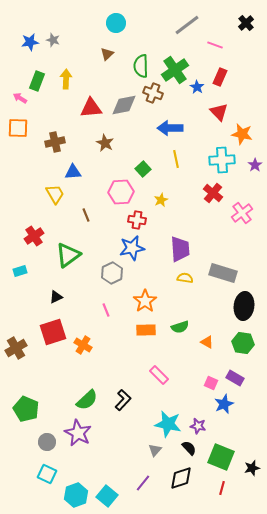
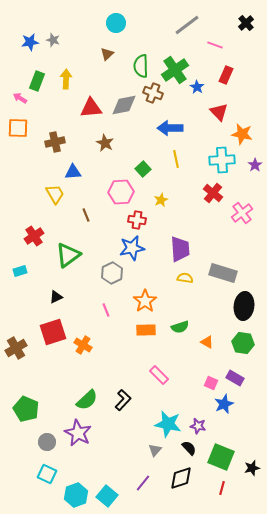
red rectangle at (220, 77): moved 6 px right, 2 px up
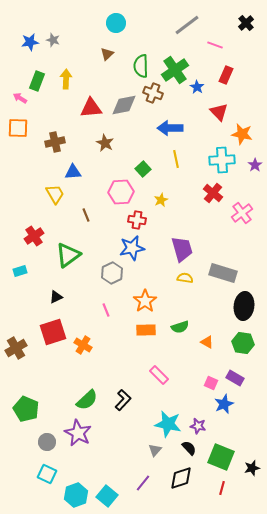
purple trapezoid at (180, 249): moved 2 px right; rotated 12 degrees counterclockwise
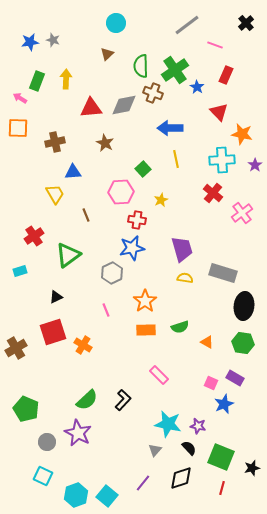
cyan square at (47, 474): moved 4 px left, 2 px down
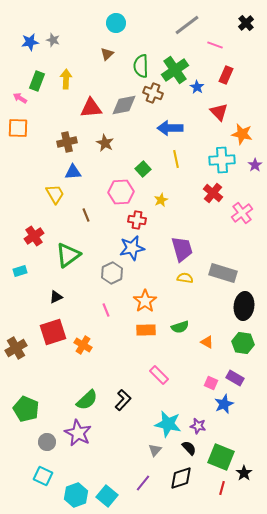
brown cross at (55, 142): moved 12 px right
black star at (252, 468): moved 8 px left, 5 px down; rotated 21 degrees counterclockwise
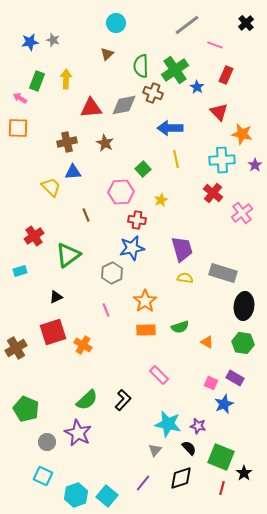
yellow trapezoid at (55, 194): moved 4 px left, 7 px up; rotated 15 degrees counterclockwise
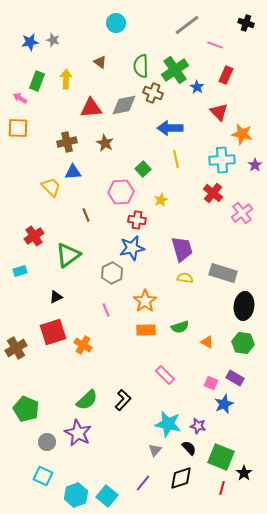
black cross at (246, 23): rotated 28 degrees counterclockwise
brown triangle at (107, 54): moved 7 px left, 8 px down; rotated 40 degrees counterclockwise
pink rectangle at (159, 375): moved 6 px right
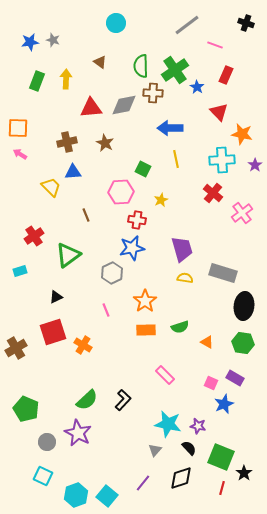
brown cross at (153, 93): rotated 18 degrees counterclockwise
pink arrow at (20, 98): moved 56 px down
green square at (143, 169): rotated 21 degrees counterclockwise
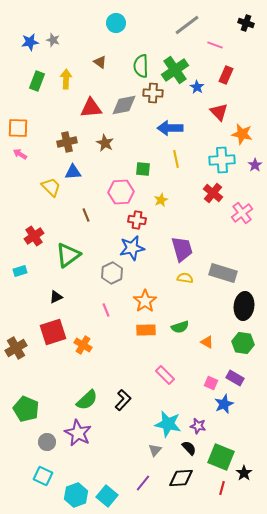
green square at (143, 169): rotated 21 degrees counterclockwise
black diamond at (181, 478): rotated 15 degrees clockwise
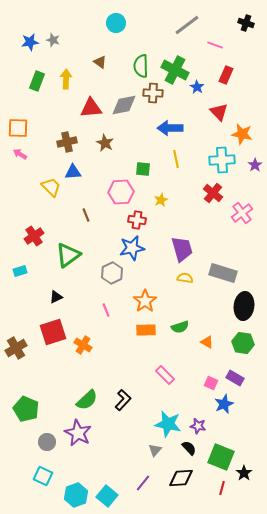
green cross at (175, 70): rotated 28 degrees counterclockwise
